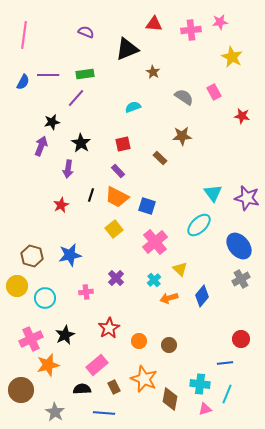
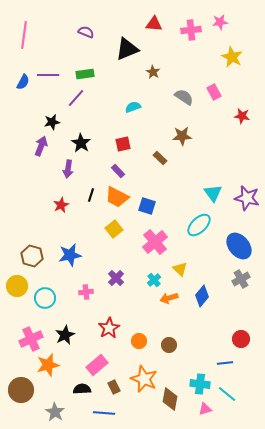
cyan line at (227, 394): rotated 72 degrees counterclockwise
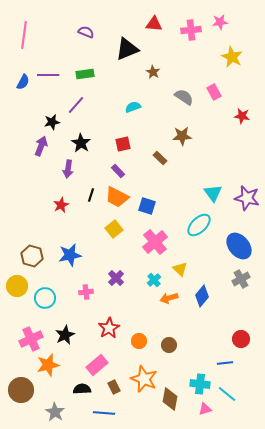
purple line at (76, 98): moved 7 px down
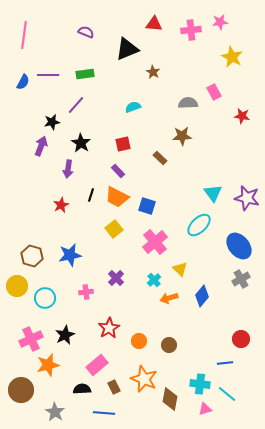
gray semicircle at (184, 97): moved 4 px right, 6 px down; rotated 36 degrees counterclockwise
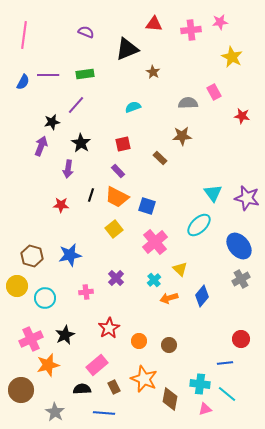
red star at (61, 205): rotated 28 degrees clockwise
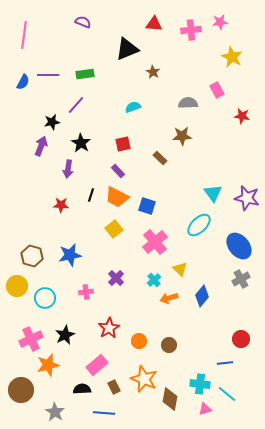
purple semicircle at (86, 32): moved 3 px left, 10 px up
pink rectangle at (214, 92): moved 3 px right, 2 px up
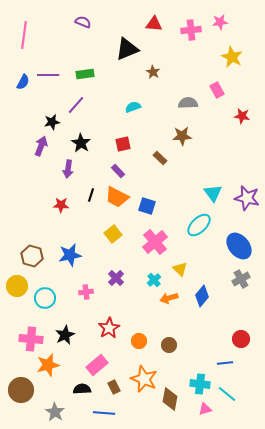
yellow square at (114, 229): moved 1 px left, 5 px down
pink cross at (31, 339): rotated 30 degrees clockwise
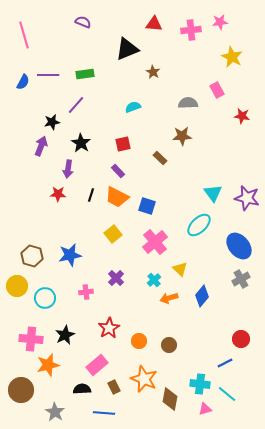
pink line at (24, 35): rotated 24 degrees counterclockwise
red star at (61, 205): moved 3 px left, 11 px up
blue line at (225, 363): rotated 21 degrees counterclockwise
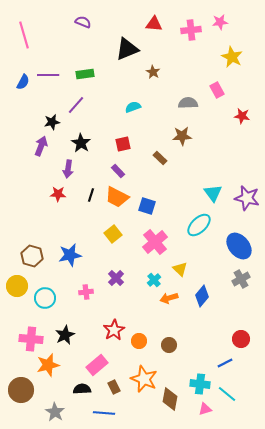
red star at (109, 328): moved 5 px right, 2 px down
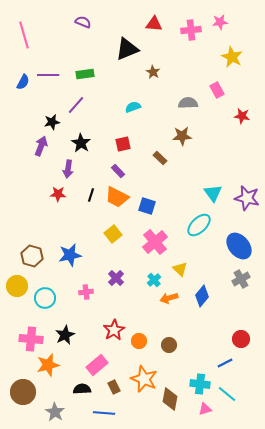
brown circle at (21, 390): moved 2 px right, 2 px down
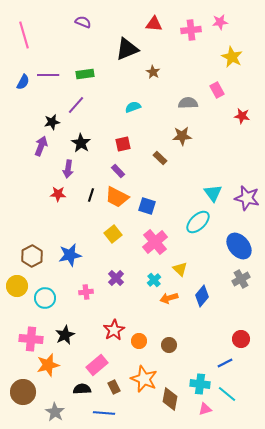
cyan ellipse at (199, 225): moved 1 px left, 3 px up
brown hexagon at (32, 256): rotated 15 degrees clockwise
